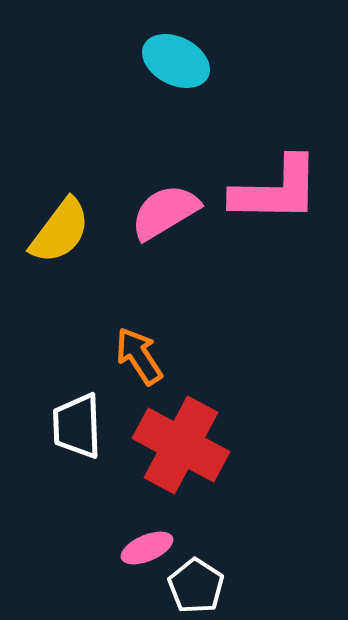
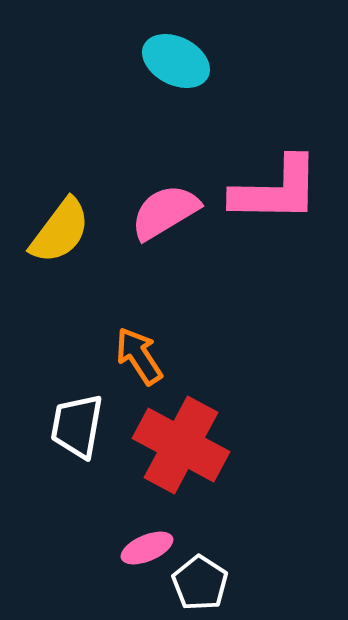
white trapezoid: rotated 12 degrees clockwise
white pentagon: moved 4 px right, 3 px up
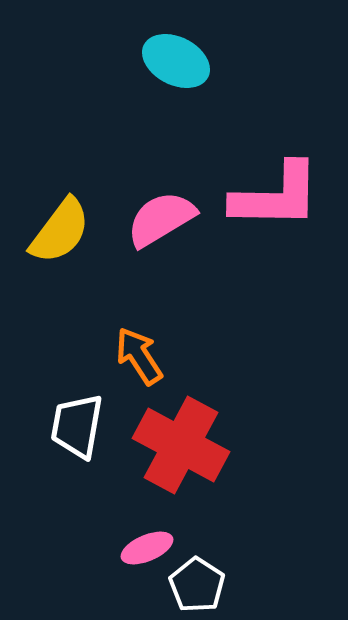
pink L-shape: moved 6 px down
pink semicircle: moved 4 px left, 7 px down
white pentagon: moved 3 px left, 2 px down
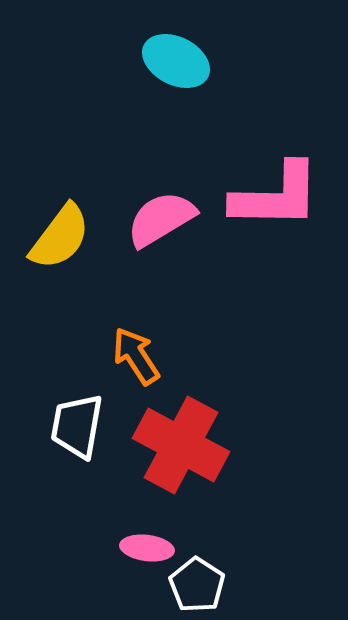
yellow semicircle: moved 6 px down
orange arrow: moved 3 px left
pink ellipse: rotated 30 degrees clockwise
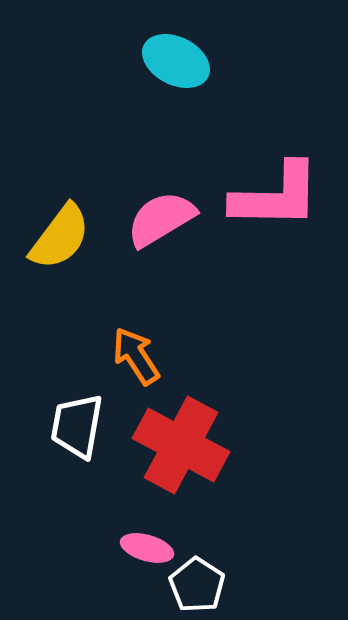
pink ellipse: rotated 9 degrees clockwise
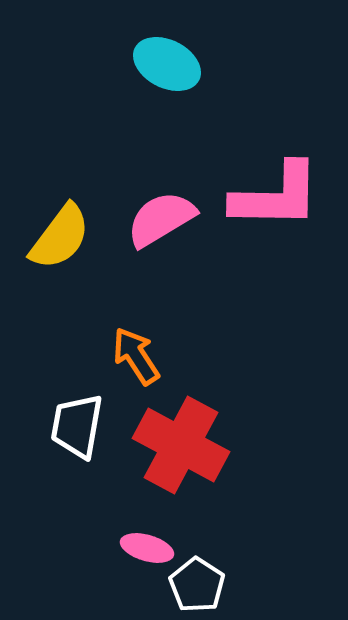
cyan ellipse: moved 9 px left, 3 px down
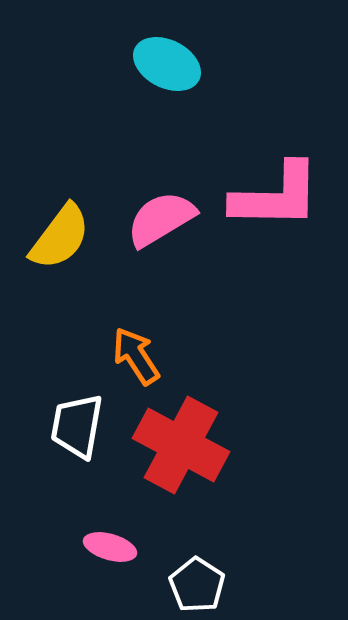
pink ellipse: moved 37 px left, 1 px up
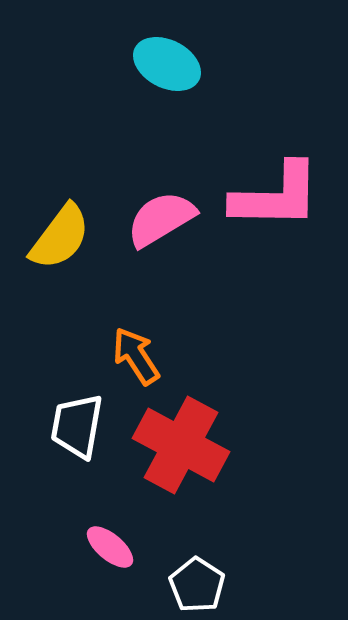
pink ellipse: rotated 24 degrees clockwise
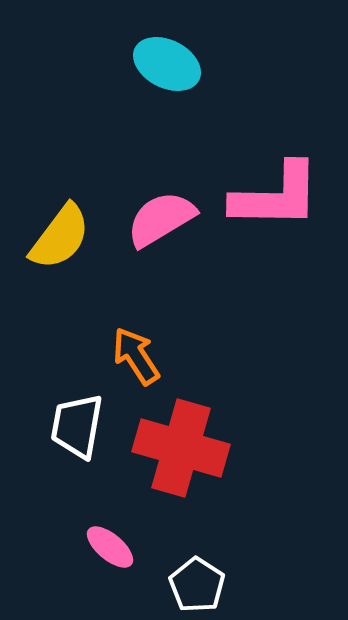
red cross: moved 3 px down; rotated 12 degrees counterclockwise
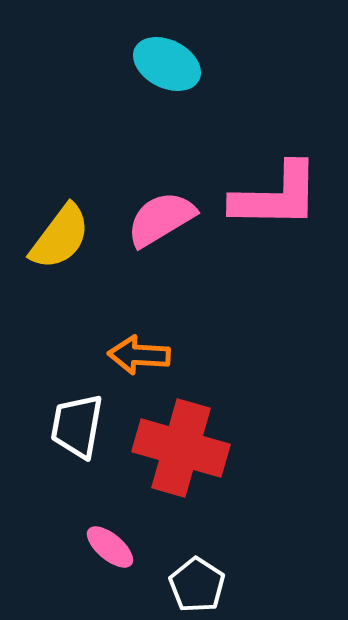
orange arrow: moved 3 px right, 1 px up; rotated 54 degrees counterclockwise
